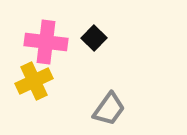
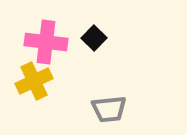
gray trapezoid: rotated 48 degrees clockwise
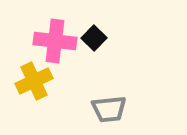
pink cross: moved 9 px right, 1 px up
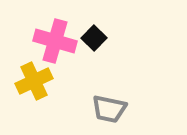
pink cross: rotated 9 degrees clockwise
gray trapezoid: rotated 18 degrees clockwise
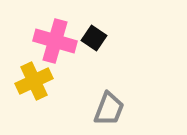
black square: rotated 10 degrees counterclockwise
gray trapezoid: rotated 81 degrees counterclockwise
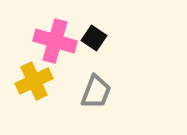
gray trapezoid: moved 13 px left, 17 px up
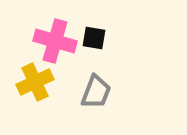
black square: rotated 25 degrees counterclockwise
yellow cross: moved 1 px right, 1 px down
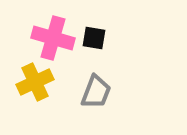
pink cross: moved 2 px left, 3 px up
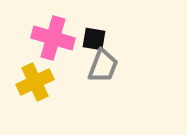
black square: moved 1 px down
gray trapezoid: moved 7 px right, 26 px up
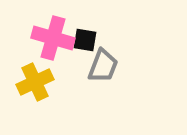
black square: moved 9 px left, 1 px down
